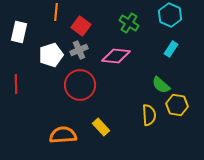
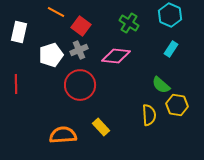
orange line: rotated 66 degrees counterclockwise
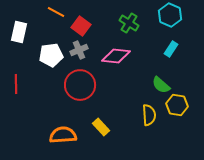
white pentagon: rotated 10 degrees clockwise
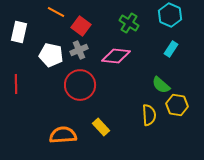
white pentagon: rotated 20 degrees clockwise
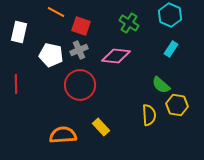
red square: rotated 18 degrees counterclockwise
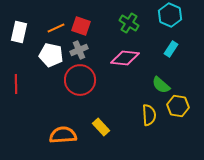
orange line: moved 16 px down; rotated 54 degrees counterclockwise
pink diamond: moved 9 px right, 2 px down
red circle: moved 5 px up
yellow hexagon: moved 1 px right, 1 px down
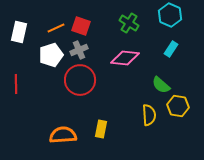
white pentagon: rotated 30 degrees counterclockwise
yellow rectangle: moved 2 px down; rotated 54 degrees clockwise
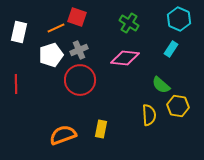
cyan hexagon: moved 9 px right, 4 px down
red square: moved 4 px left, 9 px up
orange semicircle: rotated 16 degrees counterclockwise
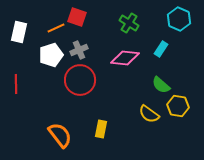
cyan rectangle: moved 10 px left
yellow semicircle: moved 1 px up; rotated 130 degrees clockwise
orange semicircle: moved 3 px left; rotated 72 degrees clockwise
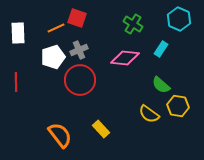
red square: moved 1 px down
green cross: moved 4 px right, 1 px down
white rectangle: moved 1 px left, 1 px down; rotated 15 degrees counterclockwise
white pentagon: moved 2 px right, 2 px down
red line: moved 2 px up
yellow rectangle: rotated 54 degrees counterclockwise
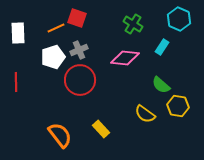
cyan rectangle: moved 1 px right, 2 px up
yellow semicircle: moved 4 px left
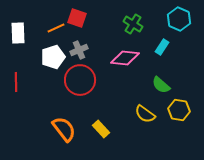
yellow hexagon: moved 1 px right, 4 px down
orange semicircle: moved 4 px right, 6 px up
